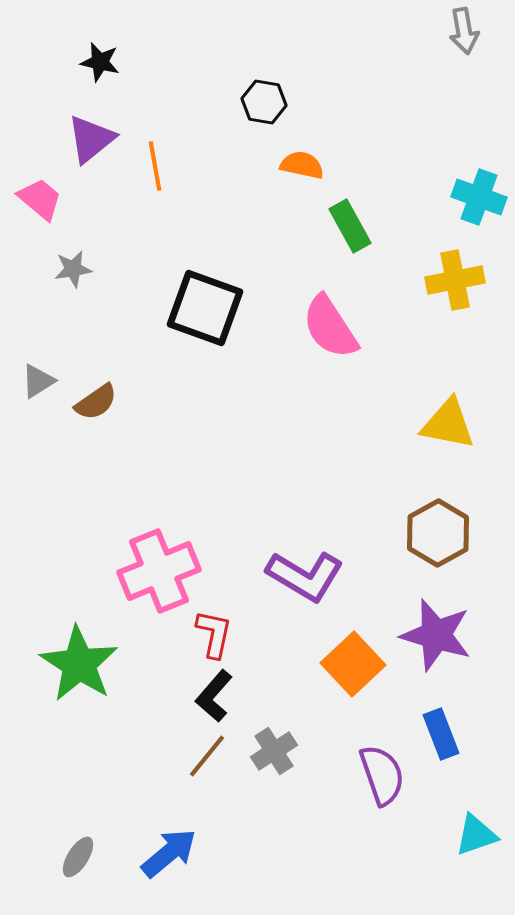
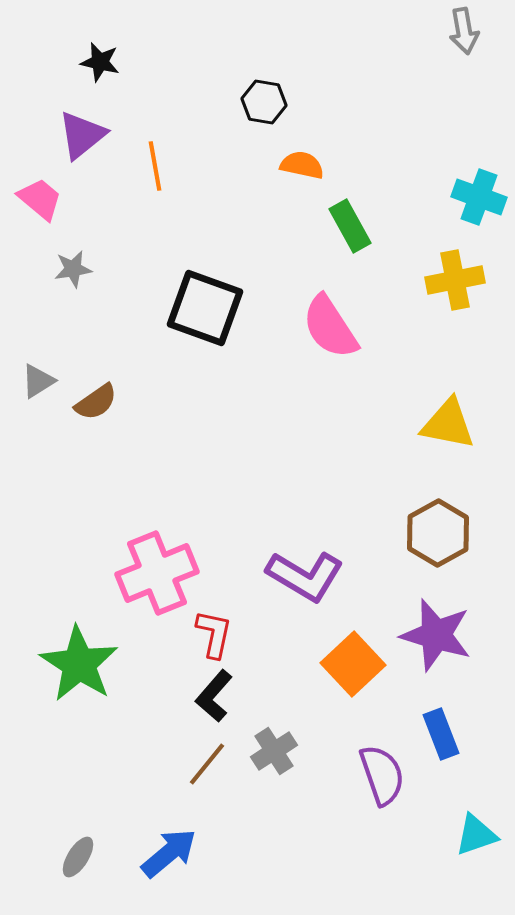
purple triangle: moved 9 px left, 4 px up
pink cross: moved 2 px left, 2 px down
brown line: moved 8 px down
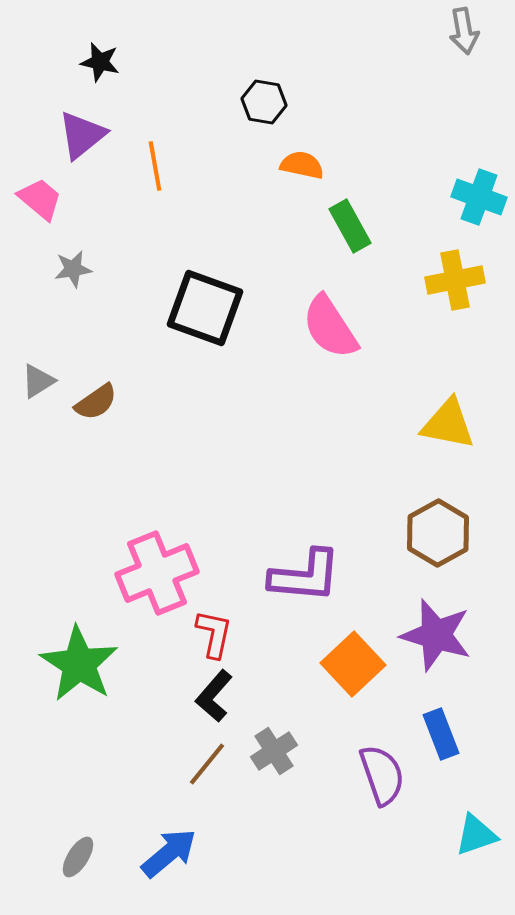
purple L-shape: rotated 26 degrees counterclockwise
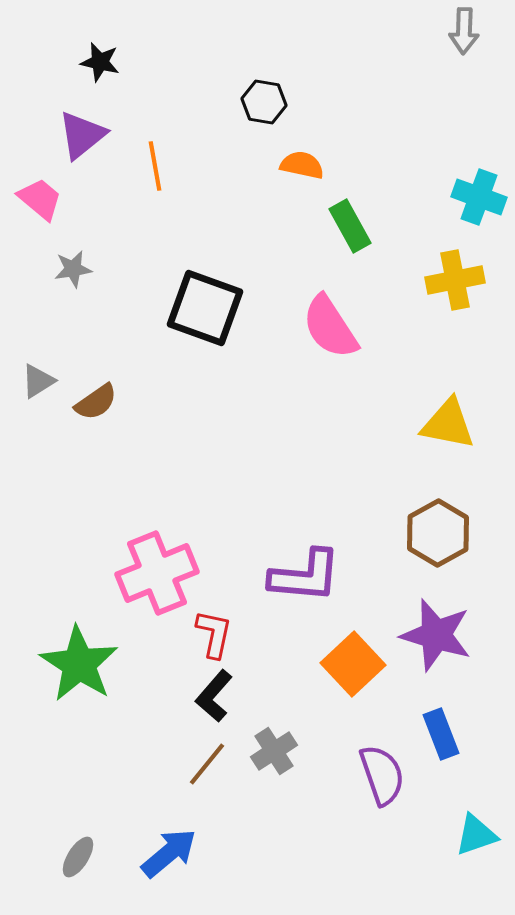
gray arrow: rotated 12 degrees clockwise
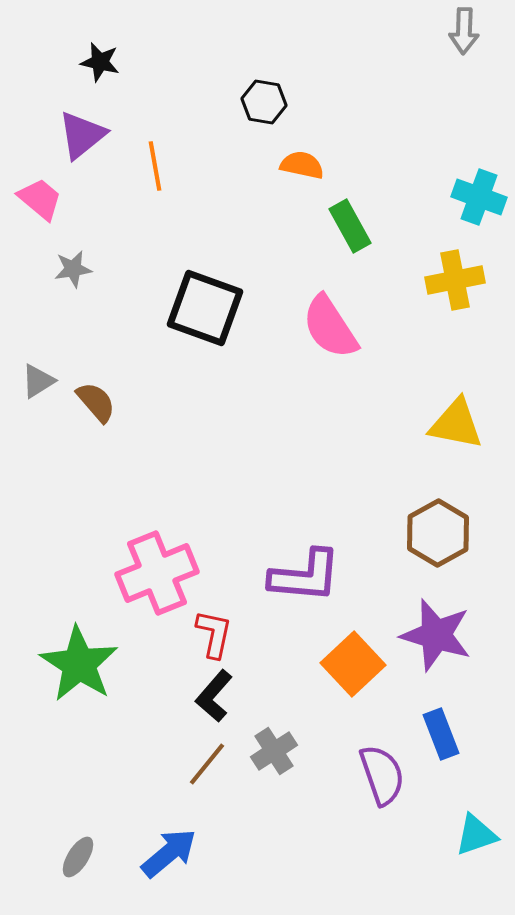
brown semicircle: rotated 96 degrees counterclockwise
yellow triangle: moved 8 px right
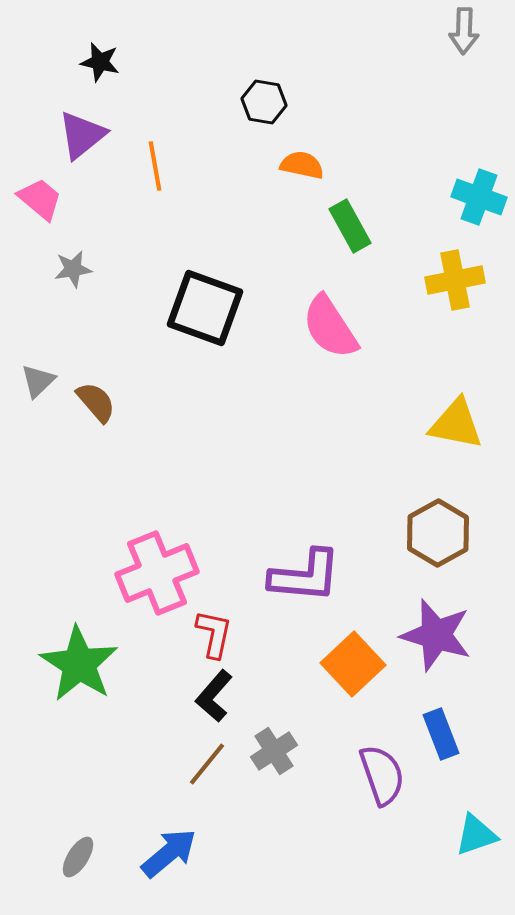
gray triangle: rotated 12 degrees counterclockwise
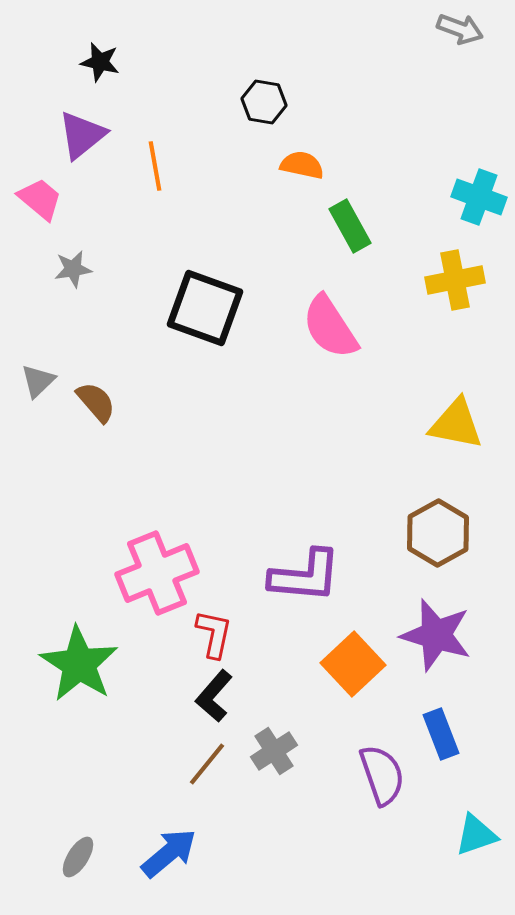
gray arrow: moved 4 px left, 2 px up; rotated 72 degrees counterclockwise
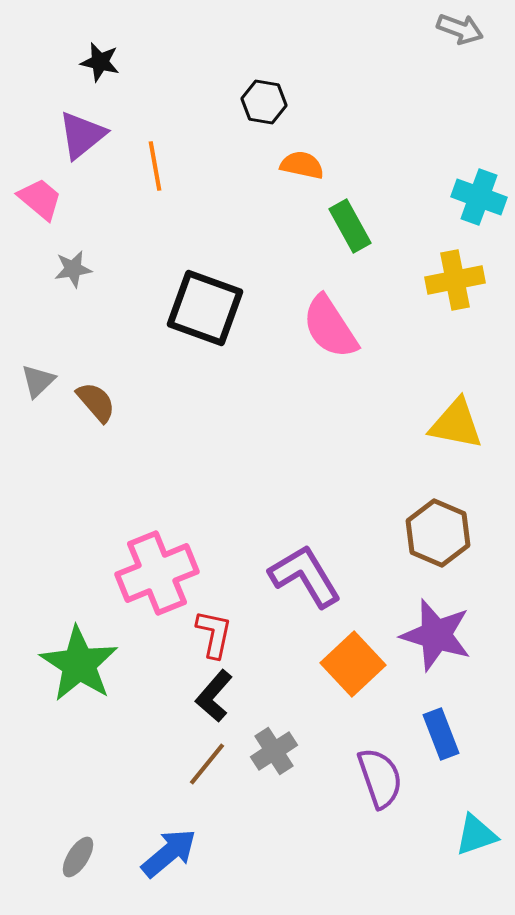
brown hexagon: rotated 8 degrees counterclockwise
purple L-shape: rotated 126 degrees counterclockwise
purple semicircle: moved 2 px left, 3 px down
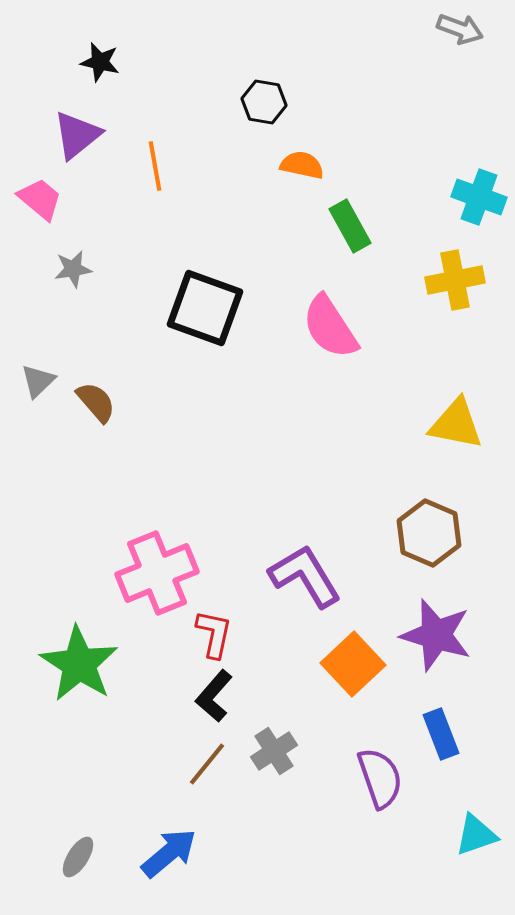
purple triangle: moved 5 px left
brown hexagon: moved 9 px left
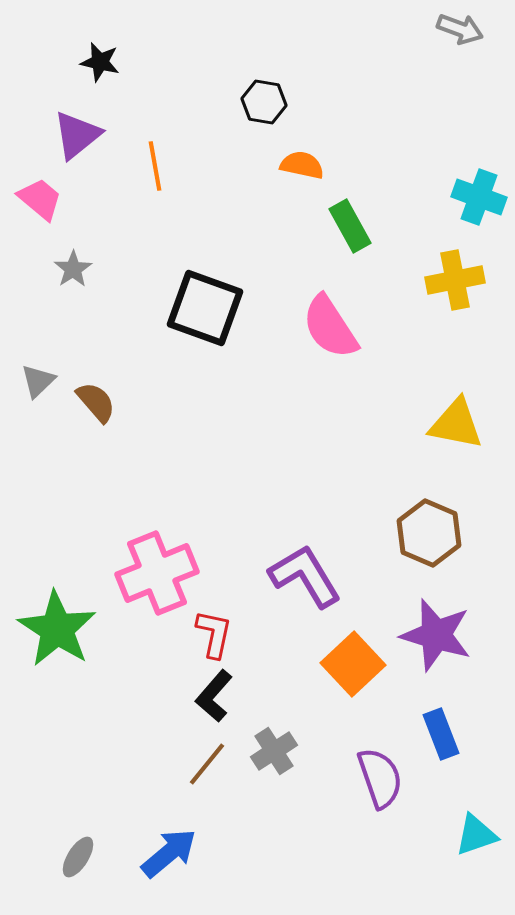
gray star: rotated 24 degrees counterclockwise
green star: moved 22 px left, 35 px up
